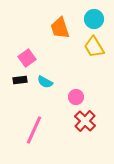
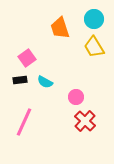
pink line: moved 10 px left, 8 px up
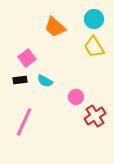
orange trapezoid: moved 5 px left, 1 px up; rotated 30 degrees counterclockwise
cyan semicircle: moved 1 px up
red cross: moved 10 px right, 5 px up; rotated 15 degrees clockwise
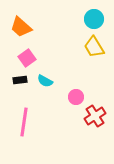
orange trapezoid: moved 34 px left
pink line: rotated 16 degrees counterclockwise
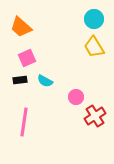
pink square: rotated 12 degrees clockwise
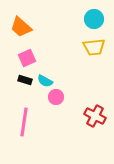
yellow trapezoid: rotated 65 degrees counterclockwise
black rectangle: moved 5 px right; rotated 24 degrees clockwise
pink circle: moved 20 px left
red cross: rotated 30 degrees counterclockwise
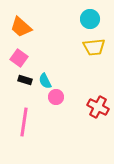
cyan circle: moved 4 px left
pink square: moved 8 px left; rotated 30 degrees counterclockwise
cyan semicircle: rotated 35 degrees clockwise
red cross: moved 3 px right, 9 px up
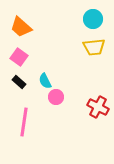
cyan circle: moved 3 px right
pink square: moved 1 px up
black rectangle: moved 6 px left, 2 px down; rotated 24 degrees clockwise
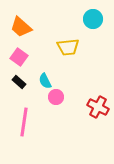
yellow trapezoid: moved 26 px left
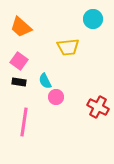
pink square: moved 4 px down
black rectangle: rotated 32 degrees counterclockwise
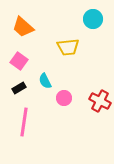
orange trapezoid: moved 2 px right
black rectangle: moved 6 px down; rotated 40 degrees counterclockwise
pink circle: moved 8 px right, 1 px down
red cross: moved 2 px right, 6 px up
